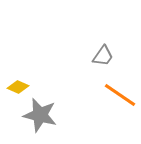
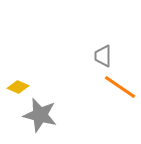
gray trapezoid: rotated 145 degrees clockwise
orange line: moved 8 px up
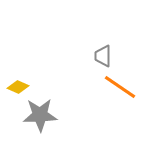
gray star: rotated 16 degrees counterclockwise
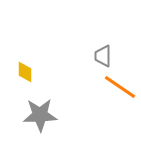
yellow diamond: moved 7 px right, 15 px up; rotated 65 degrees clockwise
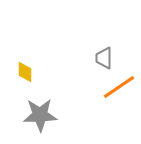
gray trapezoid: moved 1 px right, 2 px down
orange line: moved 1 px left; rotated 68 degrees counterclockwise
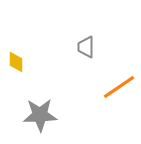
gray trapezoid: moved 18 px left, 11 px up
yellow diamond: moved 9 px left, 10 px up
